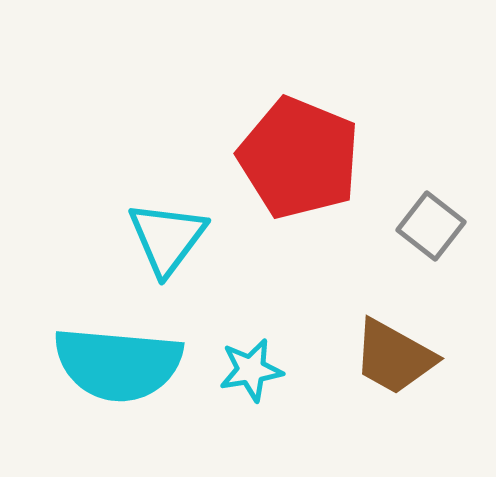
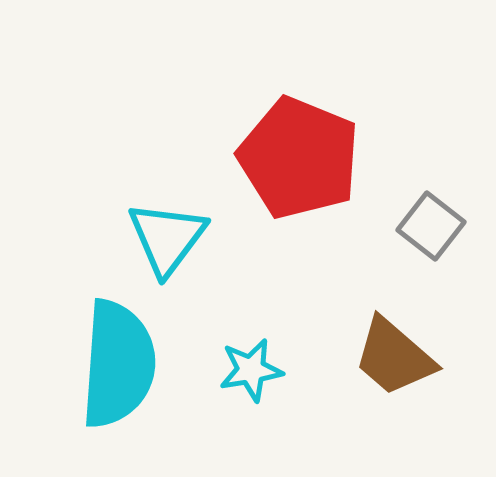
brown trapezoid: rotated 12 degrees clockwise
cyan semicircle: rotated 91 degrees counterclockwise
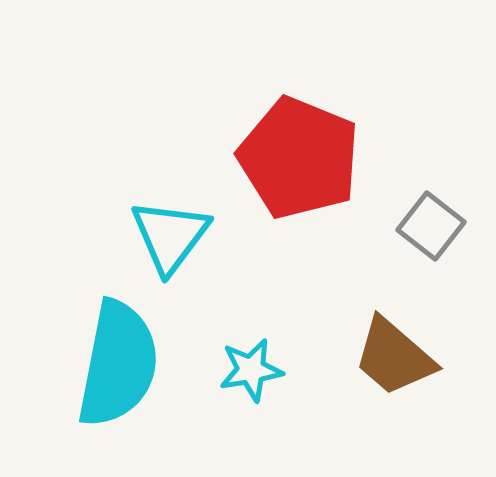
cyan triangle: moved 3 px right, 2 px up
cyan semicircle: rotated 7 degrees clockwise
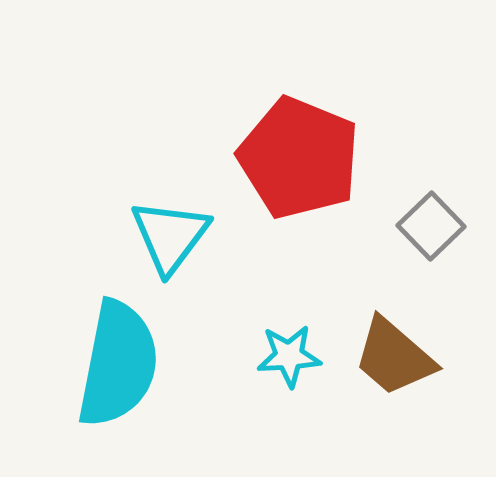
gray square: rotated 8 degrees clockwise
cyan star: moved 38 px right, 14 px up; rotated 6 degrees clockwise
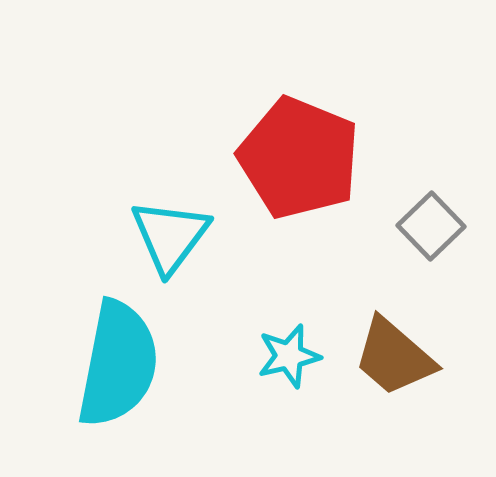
cyan star: rotated 10 degrees counterclockwise
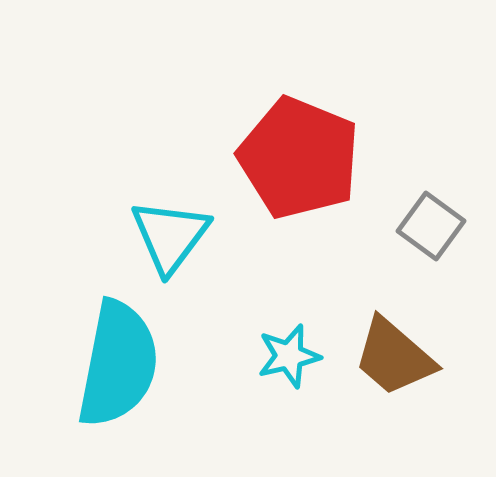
gray square: rotated 10 degrees counterclockwise
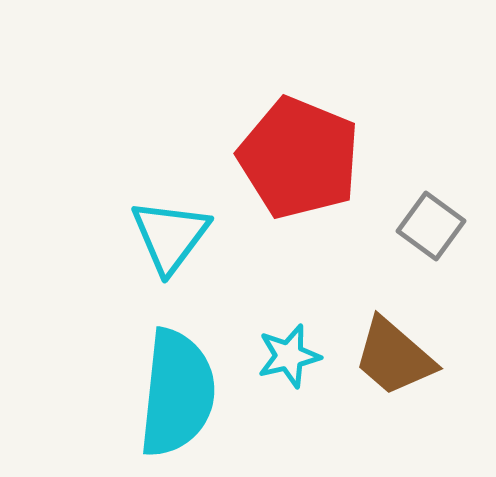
cyan semicircle: moved 59 px right, 29 px down; rotated 5 degrees counterclockwise
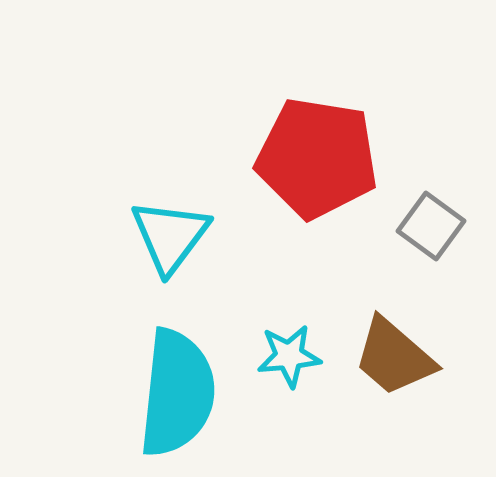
red pentagon: moved 18 px right; rotated 13 degrees counterclockwise
cyan star: rotated 8 degrees clockwise
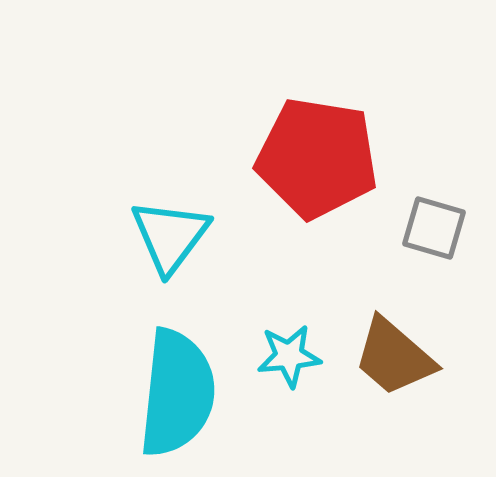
gray square: moved 3 px right, 2 px down; rotated 20 degrees counterclockwise
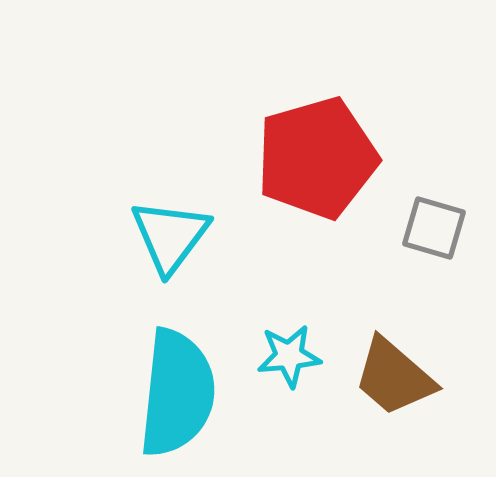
red pentagon: rotated 25 degrees counterclockwise
brown trapezoid: moved 20 px down
